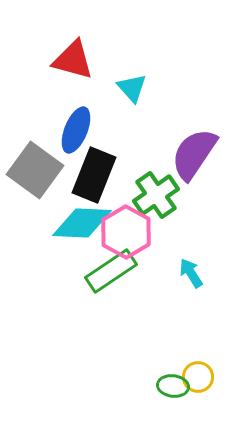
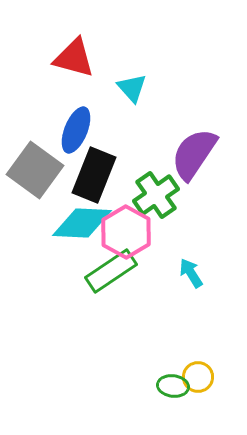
red triangle: moved 1 px right, 2 px up
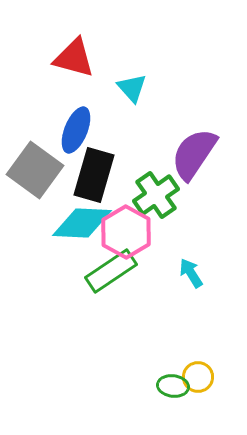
black rectangle: rotated 6 degrees counterclockwise
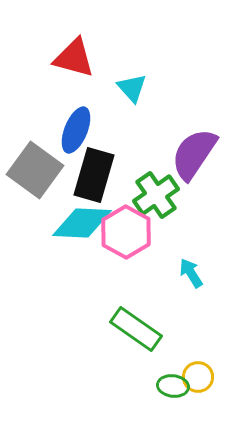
green rectangle: moved 25 px right, 58 px down; rotated 69 degrees clockwise
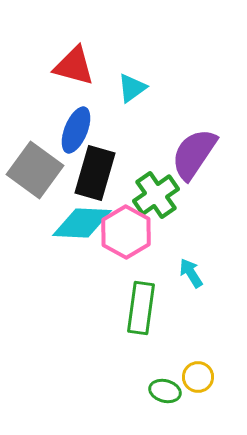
red triangle: moved 8 px down
cyan triangle: rotated 36 degrees clockwise
black rectangle: moved 1 px right, 2 px up
green rectangle: moved 5 px right, 21 px up; rotated 63 degrees clockwise
green ellipse: moved 8 px left, 5 px down; rotated 8 degrees clockwise
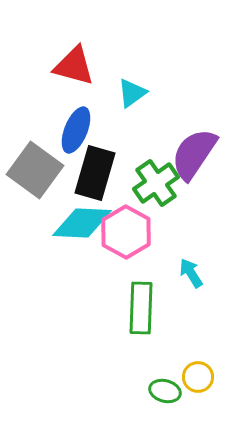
cyan triangle: moved 5 px down
green cross: moved 12 px up
green rectangle: rotated 6 degrees counterclockwise
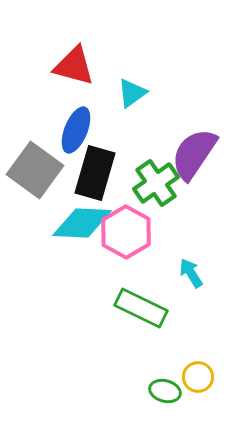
green rectangle: rotated 66 degrees counterclockwise
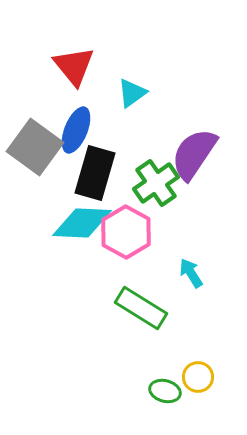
red triangle: rotated 36 degrees clockwise
gray square: moved 23 px up
green rectangle: rotated 6 degrees clockwise
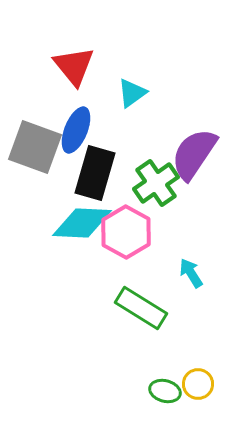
gray square: rotated 16 degrees counterclockwise
yellow circle: moved 7 px down
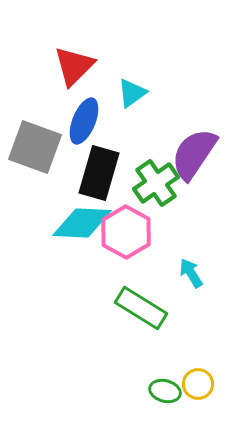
red triangle: rotated 24 degrees clockwise
blue ellipse: moved 8 px right, 9 px up
black rectangle: moved 4 px right
